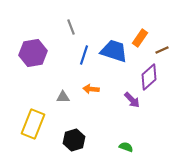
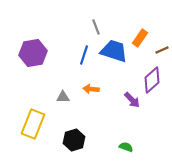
gray line: moved 25 px right
purple diamond: moved 3 px right, 3 px down
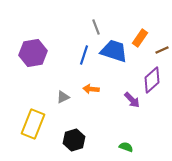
gray triangle: rotated 24 degrees counterclockwise
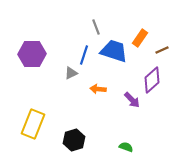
purple hexagon: moved 1 px left, 1 px down; rotated 8 degrees clockwise
orange arrow: moved 7 px right
gray triangle: moved 8 px right, 24 px up
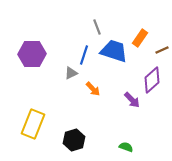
gray line: moved 1 px right
orange arrow: moved 5 px left; rotated 140 degrees counterclockwise
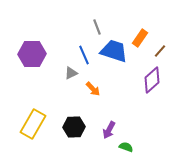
brown line: moved 2 px left, 1 px down; rotated 24 degrees counterclockwise
blue line: rotated 42 degrees counterclockwise
purple arrow: moved 23 px left, 30 px down; rotated 72 degrees clockwise
yellow rectangle: rotated 8 degrees clockwise
black hexagon: moved 13 px up; rotated 15 degrees clockwise
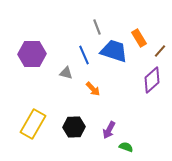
orange rectangle: moved 1 px left; rotated 66 degrees counterclockwise
gray triangle: moved 5 px left; rotated 40 degrees clockwise
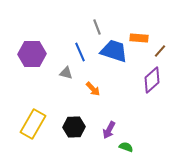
orange rectangle: rotated 54 degrees counterclockwise
blue line: moved 4 px left, 3 px up
